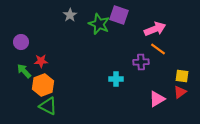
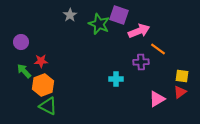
pink arrow: moved 16 px left, 2 px down
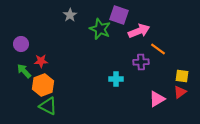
green star: moved 1 px right, 5 px down
purple circle: moved 2 px down
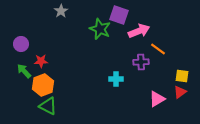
gray star: moved 9 px left, 4 px up
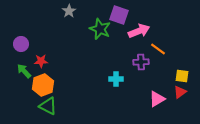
gray star: moved 8 px right
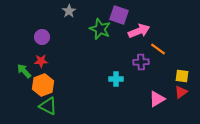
purple circle: moved 21 px right, 7 px up
red triangle: moved 1 px right
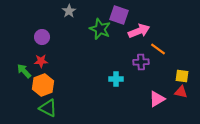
red triangle: rotated 48 degrees clockwise
green triangle: moved 2 px down
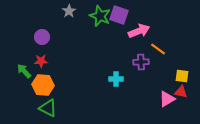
green star: moved 13 px up
orange hexagon: rotated 25 degrees clockwise
pink triangle: moved 10 px right
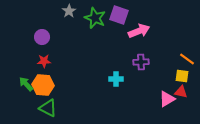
green star: moved 5 px left, 2 px down
orange line: moved 29 px right, 10 px down
red star: moved 3 px right
green arrow: moved 2 px right, 13 px down
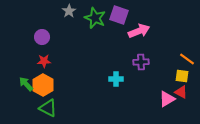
orange hexagon: rotated 25 degrees clockwise
red triangle: rotated 16 degrees clockwise
